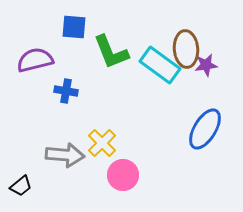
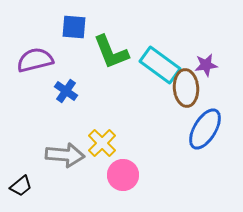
brown ellipse: moved 39 px down
blue cross: rotated 25 degrees clockwise
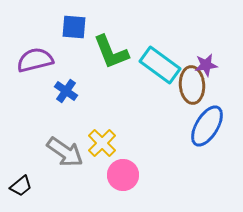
brown ellipse: moved 6 px right, 3 px up
blue ellipse: moved 2 px right, 3 px up
gray arrow: moved 3 px up; rotated 30 degrees clockwise
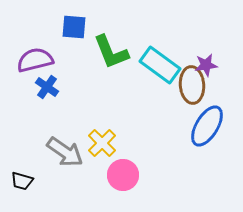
blue cross: moved 19 px left, 4 px up
black trapezoid: moved 1 px right, 5 px up; rotated 55 degrees clockwise
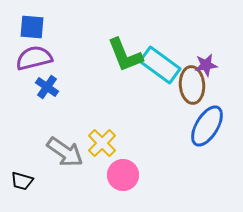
blue square: moved 42 px left
green L-shape: moved 14 px right, 3 px down
purple semicircle: moved 1 px left, 2 px up
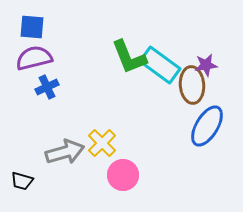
green L-shape: moved 4 px right, 2 px down
blue cross: rotated 30 degrees clockwise
gray arrow: rotated 51 degrees counterclockwise
